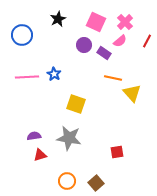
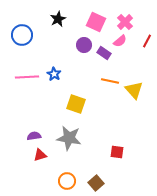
orange line: moved 3 px left, 3 px down
yellow triangle: moved 2 px right, 3 px up
red square: rotated 16 degrees clockwise
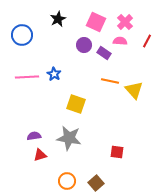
pink semicircle: rotated 136 degrees counterclockwise
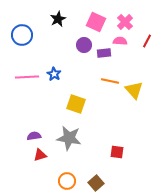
purple rectangle: rotated 40 degrees counterclockwise
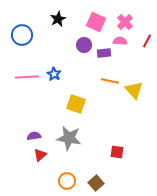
red triangle: rotated 24 degrees counterclockwise
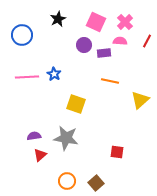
yellow triangle: moved 6 px right, 10 px down; rotated 30 degrees clockwise
gray star: moved 3 px left
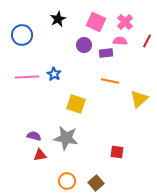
purple rectangle: moved 2 px right
yellow triangle: moved 1 px left, 1 px up
purple semicircle: rotated 24 degrees clockwise
red triangle: rotated 32 degrees clockwise
